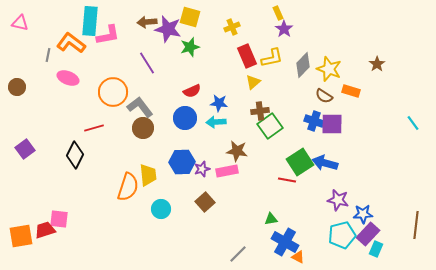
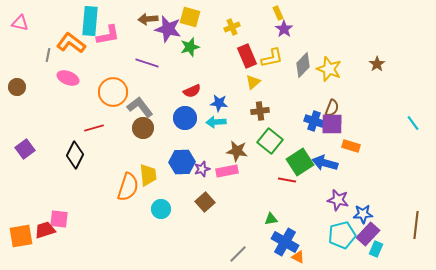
brown arrow at (147, 22): moved 1 px right, 3 px up
purple line at (147, 63): rotated 40 degrees counterclockwise
orange rectangle at (351, 91): moved 55 px down
brown semicircle at (324, 96): moved 8 px right, 12 px down; rotated 102 degrees counterclockwise
green square at (270, 126): moved 15 px down; rotated 15 degrees counterclockwise
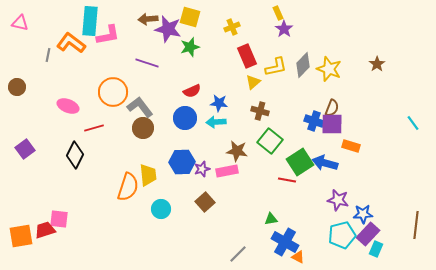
yellow L-shape at (272, 58): moved 4 px right, 9 px down
pink ellipse at (68, 78): moved 28 px down
brown cross at (260, 111): rotated 24 degrees clockwise
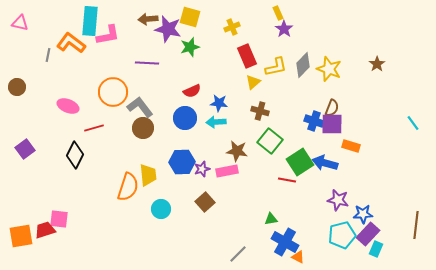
purple line at (147, 63): rotated 15 degrees counterclockwise
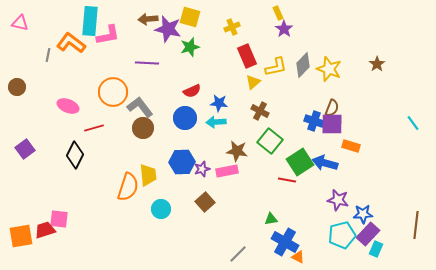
brown cross at (260, 111): rotated 12 degrees clockwise
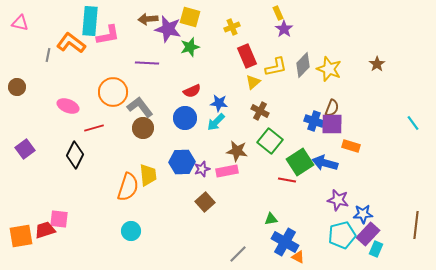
cyan arrow at (216, 122): rotated 42 degrees counterclockwise
cyan circle at (161, 209): moved 30 px left, 22 px down
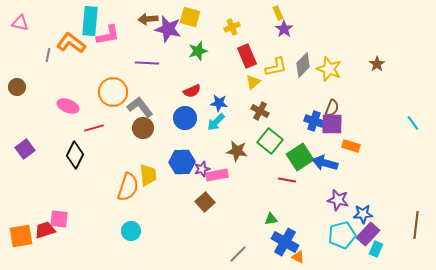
green star at (190, 47): moved 8 px right, 4 px down
green square at (300, 162): moved 5 px up
pink rectangle at (227, 171): moved 10 px left, 4 px down
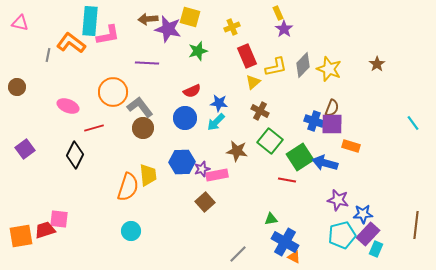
orange triangle at (298, 257): moved 4 px left
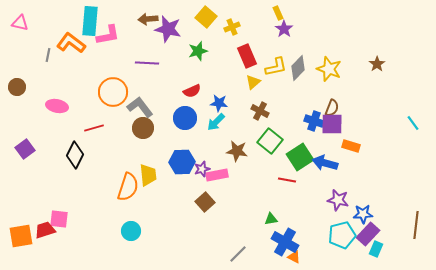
yellow square at (190, 17): moved 16 px right; rotated 25 degrees clockwise
gray diamond at (303, 65): moved 5 px left, 3 px down
pink ellipse at (68, 106): moved 11 px left; rotated 10 degrees counterclockwise
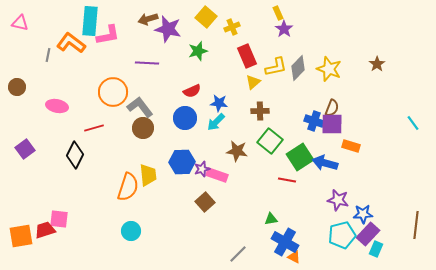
brown arrow at (148, 19): rotated 12 degrees counterclockwise
brown cross at (260, 111): rotated 30 degrees counterclockwise
pink rectangle at (217, 175): rotated 30 degrees clockwise
